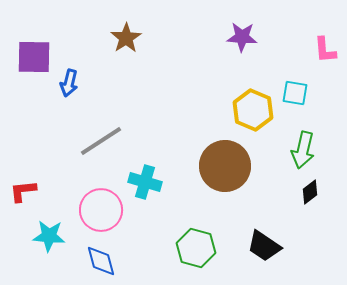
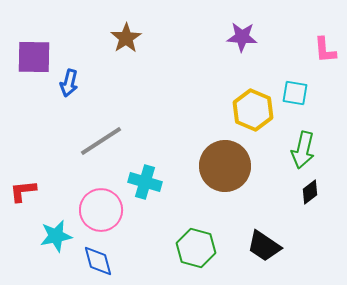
cyan star: moved 7 px right; rotated 16 degrees counterclockwise
blue diamond: moved 3 px left
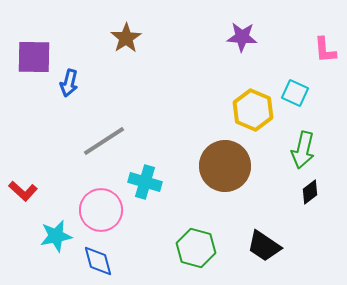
cyan square: rotated 16 degrees clockwise
gray line: moved 3 px right
red L-shape: rotated 132 degrees counterclockwise
